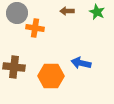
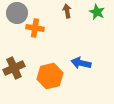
brown arrow: rotated 80 degrees clockwise
brown cross: moved 1 px down; rotated 30 degrees counterclockwise
orange hexagon: moved 1 px left; rotated 15 degrees counterclockwise
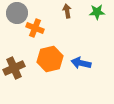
green star: rotated 28 degrees counterclockwise
orange cross: rotated 12 degrees clockwise
orange hexagon: moved 17 px up
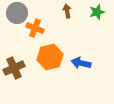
green star: rotated 14 degrees counterclockwise
orange hexagon: moved 2 px up
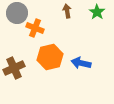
green star: rotated 21 degrees counterclockwise
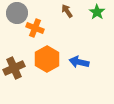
brown arrow: rotated 24 degrees counterclockwise
orange hexagon: moved 3 px left, 2 px down; rotated 15 degrees counterclockwise
blue arrow: moved 2 px left, 1 px up
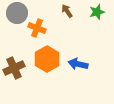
green star: rotated 21 degrees clockwise
orange cross: moved 2 px right
blue arrow: moved 1 px left, 2 px down
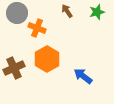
blue arrow: moved 5 px right, 12 px down; rotated 24 degrees clockwise
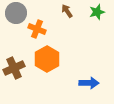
gray circle: moved 1 px left
orange cross: moved 1 px down
blue arrow: moved 6 px right, 7 px down; rotated 144 degrees clockwise
